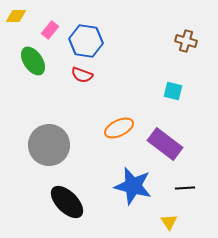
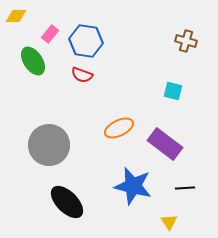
pink rectangle: moved 4 px down
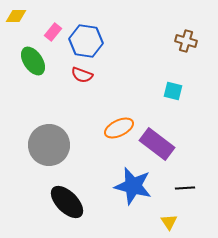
pink rectangle: moved 3 px right, 2 px up
purple rectangle: moved 8 px left
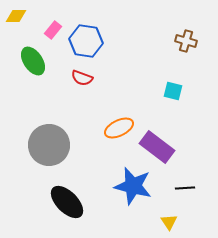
pink rectangle: moved 2 px up
red semicircle: moved 3 px down
purple rectangle: moved 3 px down
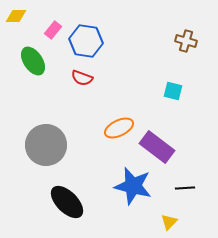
gray circle: moved 3 px left
yellow triangle: rotated 18 degrees clockwise
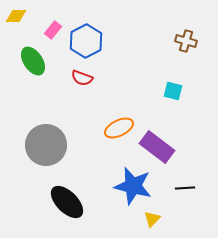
blue hexagon: rotated 24 degrees clockwise
yellow triangle: moved 17 px left, 3 px up
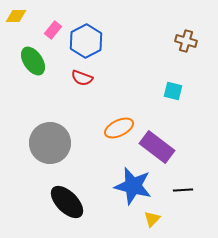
gray circle: moved 4 px right, 2 px up
black line: moved 2 px left, 2 px down
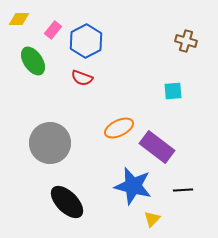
yellow diamond: moved 3 px right, 3 px down
cyan square: rotated 18 degrees counterclockwise
